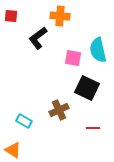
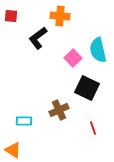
pink square: rotated 36 degrees clockwise
cyan rectangle: rotated 28 degrees counterclockwise
red line: rotated 72 degrees clockwise
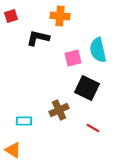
red square: rotated 24 degrees counterclockwise
black L-shape: rotated 50 degrees clockwise
pink square: rotated 30 degrees clockwise
red line: rotated 40 degrees counterclockwise
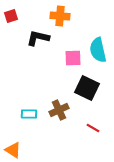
pink square: rotated 12 degrees clockwise
cyan rectangle: moved 5 px right, 7 px up
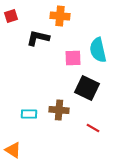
brown cross: rotated 30 degrees clockwise
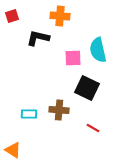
red square: moved 1 px right
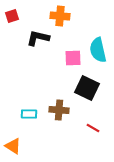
orange triangle: moved 4 px up
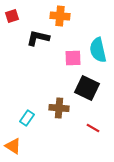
brown cross: moved 2 px up
cyan rectangle: moved 2 px left, 4 px down; rotated 56 degrees counterclockwise
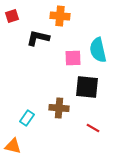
black square: moved 1 px up; rotated 20 degrees counterclockwise
orange triangle: rotated 18 degrees counterclockwise
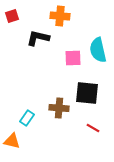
black square: moved 6 px down
orange triangle: moved 1 px left, 5 px up
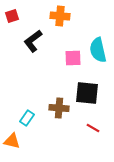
black L-shape: moved 5 px left, 3 px down; rotated 50 degrees counterclockwise
